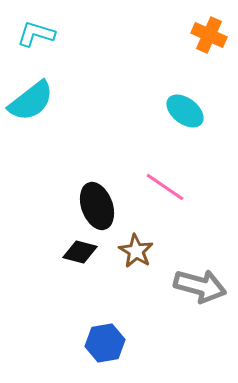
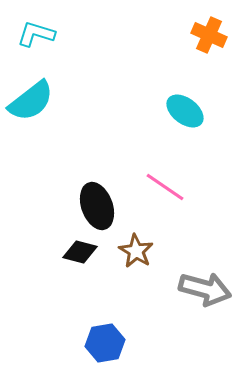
gray arrow: moved 5 px right, 3 px down
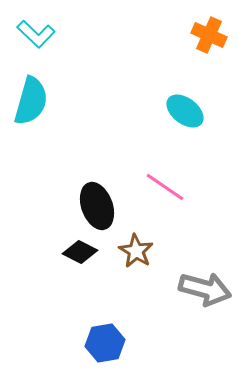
cyan L-shape: rotated 153 degrees counterclockwise
cyan semicircle: rotated 36 degrees counterclockwise
black diamond: rotated 12 degrees clockwise
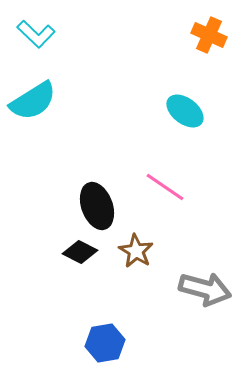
cyan semicircle: moved 2 px right; rotated 42 degrees clockwise
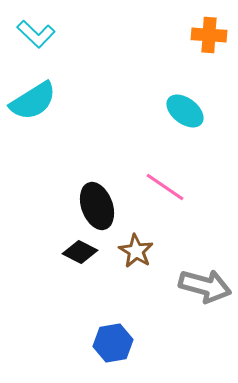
orange cross: rotated 20 degrees counterclockwise
gray arrow: moved 3 px up
blue hexagon: moved 8 px right
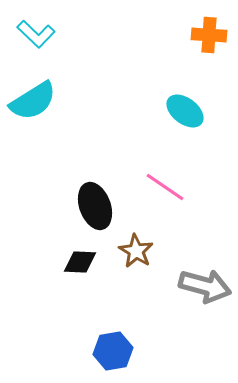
black ellipse: moved 2 px left
black diamond: moved 10 px down; rotated 24 degrees counterclockwise
blue hexagon: moved 8 px down
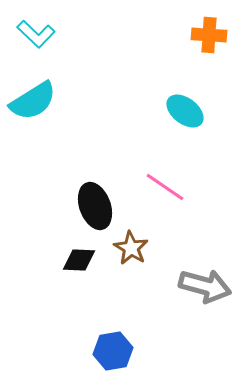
brown star: moved 5 px left, 3 px up
black diamond: moved 1 px left, 2 px up
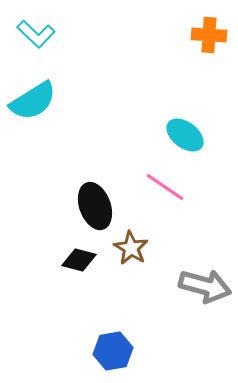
cyan ellipse: moved 24 px down
black diamond: rotated 12 degrees clockwise
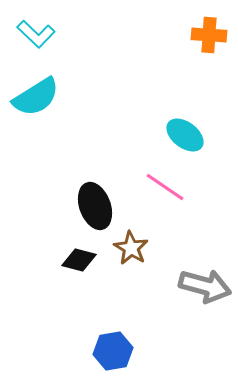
cyan semicircle: moved 3 px right, 4 px up
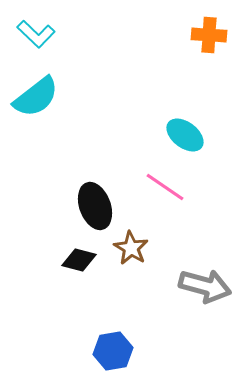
cyan semicircle: rotated 6 degrees counterclockwise
